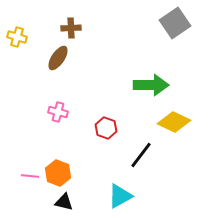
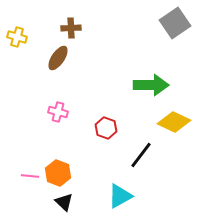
black triangle: rotated 30 degrees clockwise
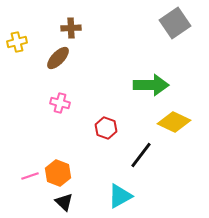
yellow cross: moved 5 px down; rotated 30 degrees counterclockwise
brown ellipse: rotated 10 degrees clockwise
pink cross: moved 2 px right, 9 px up
pink line: rotated 24 degrees counterclockwise
